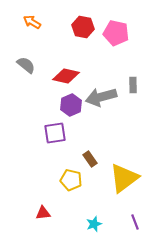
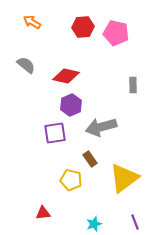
red hexagon: rotated 15 degrees counterclockwise
gray arrow: moved 30 px down
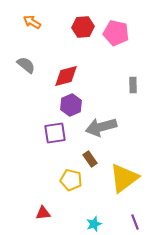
red diamond: rotated 28 degrees counterclockwise
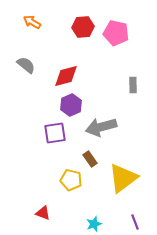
yellow triangle: moved 1 px left
red triangle: rotated 28 degrees clockwise
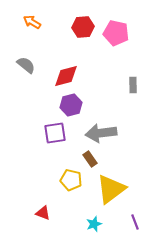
purple hexagon: rotated 10 degrees clockwise
gray arrow: moved 6 px down; rotated 8 degrees clockwise
yellow triangle: moved 12 px left, 11 px down
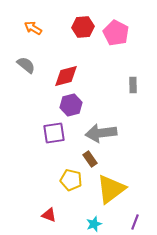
orange arrow: moved 1 px right, 6 px down
pink pentagon: rotated 15 degrees clockwise
purple square: moved 1 px left
red triangle: moved 6 px right, 2 px down
purple line: rotated 42 degrees clockwise
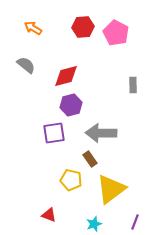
gray arrow: rotated 8 degrees clockwise
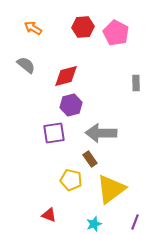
gray rectangle: moved 3 px right, 2 px up
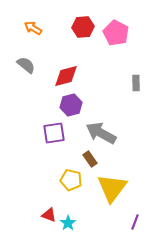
gray arrow: rotated 28 degrees clockwise
yellow triangle: moved 1 px right, 1 px up; rotated 16 degrees counterclockwise
cyan star: moved 26 px left, 1 px up; rotated 14 degrees counterclockwise
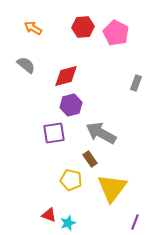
gray rectangle: rotated 21 degrees clockwise
cyan star: rotated 14 degrees clockwise
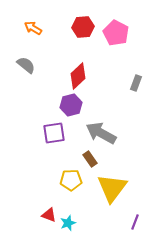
red diamond: moved 12 px right; rotated 28 degrees counterclockwise
yellow pentagon: rotated 15 degrees counterclockwise
